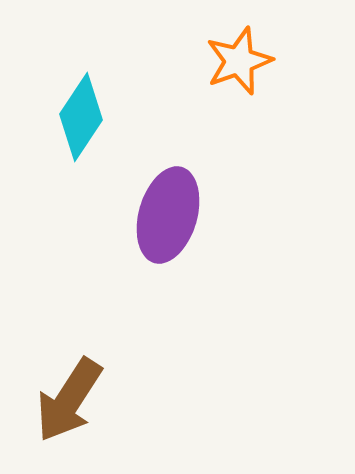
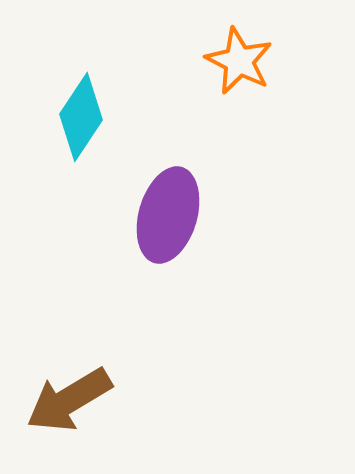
orange star: rotated 26 degrees counterclockwise
brown arrow: rotated 26 degrees clockwise
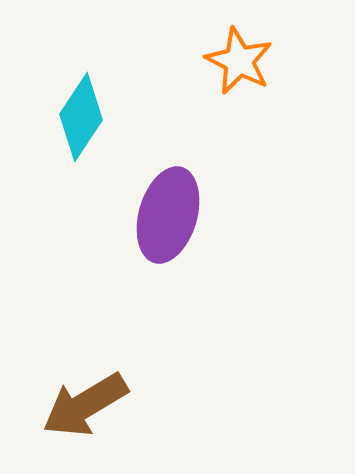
brown arrow: moved 16 px right, 5 px down
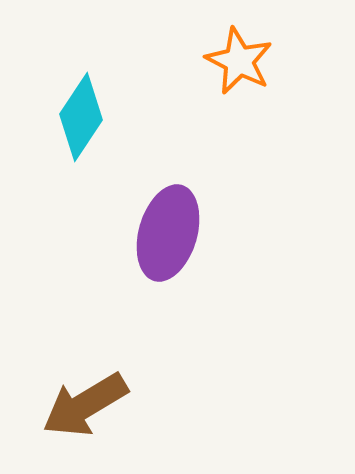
purple ellipse: moved 18 px down
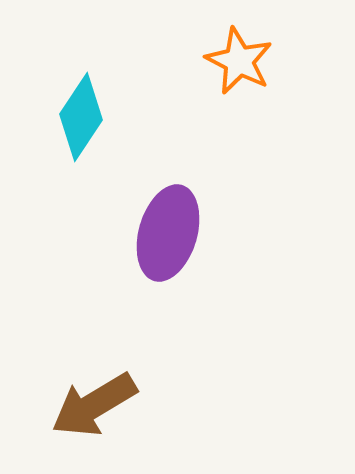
brown arrow: moved 9 px right
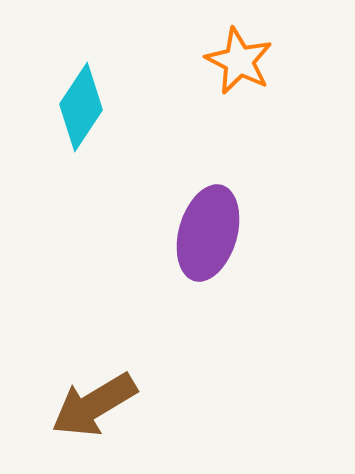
cyan diamond: moved 10 px up
purple ellipse: moved 40 px right
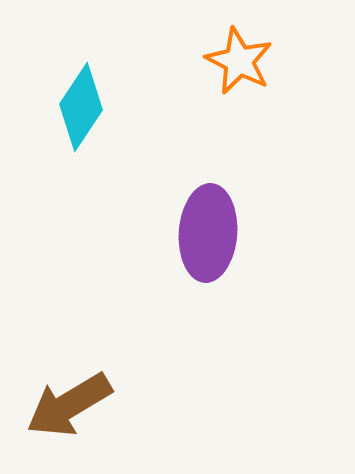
purple ellipse: rotated 12 degrees counterclockwise
brown arrow: moved 25 px left
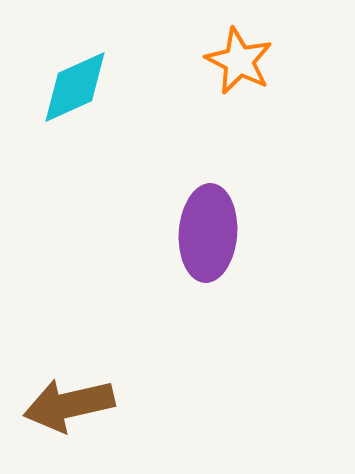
cyan diamond: moved 6 px left, 20 px up; rotated 32 degrees clockwise
brown arrow: rotated 18 degrees clockwise
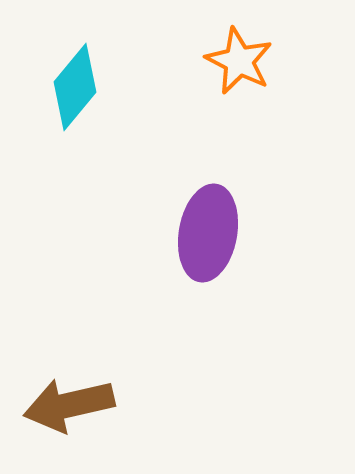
cyan diamond: rotated 26 degrees counterclockwise
purple ellipse: rotated 6 degrees clockwise
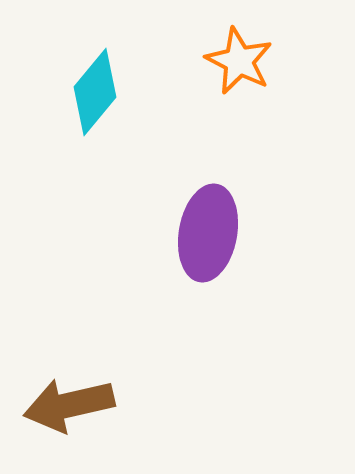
cyan diamond: moved 20 px right, 5 px down
